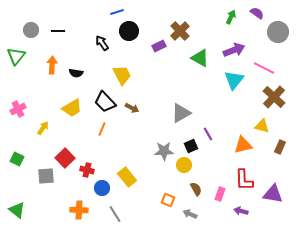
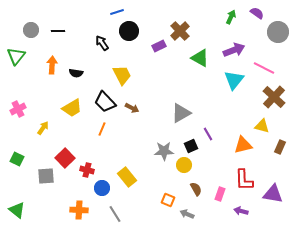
gray arrow at (190, 214): moved 3 px left
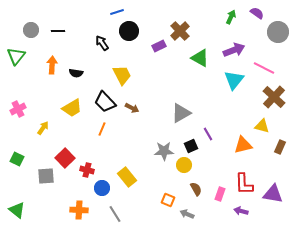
red L-shape at (244, 180): moved 4 px down
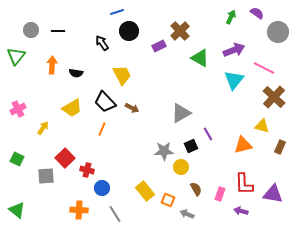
yellow circle at (184, 165): moved 3 px left, 2 px down
yellow rectangle at (127, 177): moved 18 px right, 14 px down
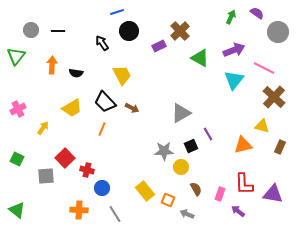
purple arrow at (241, 211): moved 3 px left; rotated 24 degrees clockwise
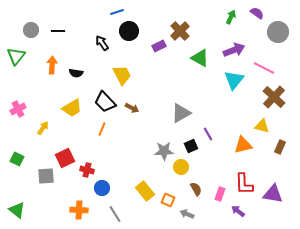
red square at (65, 158): rotated 18 degrees clockwise
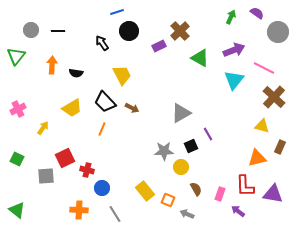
orange triangle at (243, 145): moved 14 px right, 13 px down
red L-shape at (244, 184): moved 1 px right, 2 px down
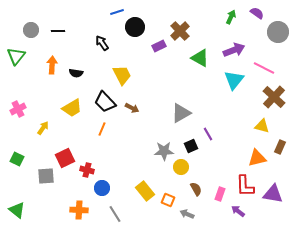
black circle at (129, 31): moved 6 px right, 4 px up
